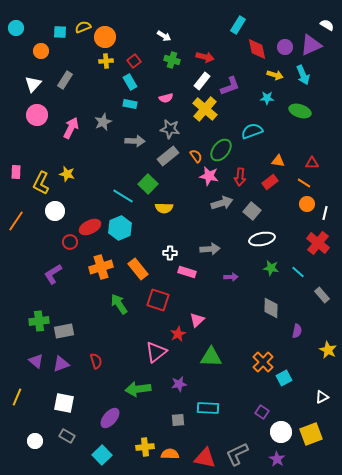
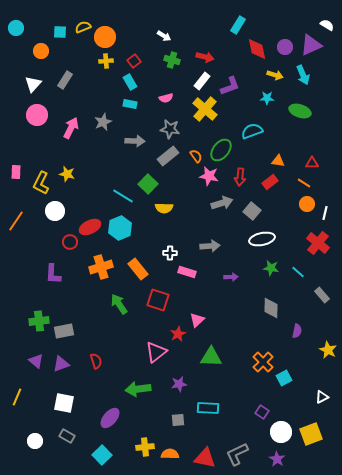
gray arrow at (210, 249): moved 3 px up
purple L-shape at (53, 274): rotated 55 degrees counterclockwise
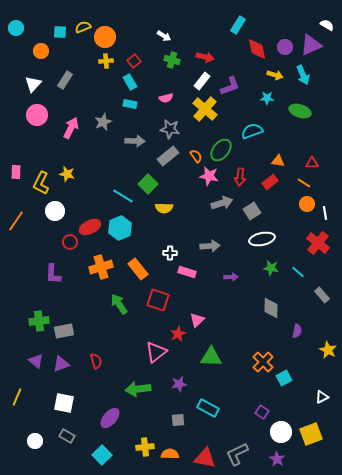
gray square at (252, 211): rotated 18 degrees clockwise
white line at (325, 213): rotated 24 degrees counterclockwise
cyan rectangle at (208, 408): rotated 25 degrees clockwise
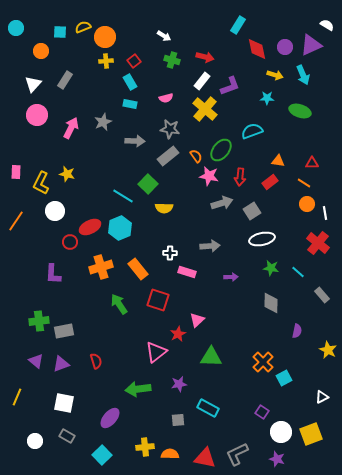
gray diamond at (271, 308): moved 5 px up
purple star at (277, 459): rotated 14 degrees counterclockwise
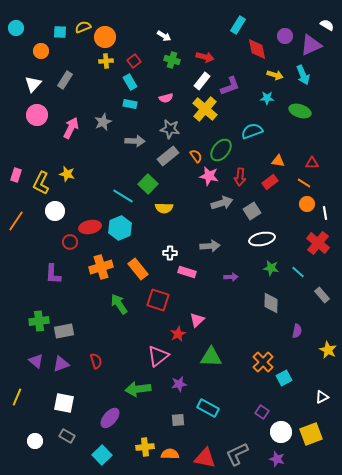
purple circle at (285, 47): moved 11 px up
pink rectangle at (16, 172): moved 3 px down; rotated 16 degrees clockwise
red ellipse at (90, 227): rotated 15 degrees clockwise
pink triangle at (156, 352): moved 2 px right, 4 px down
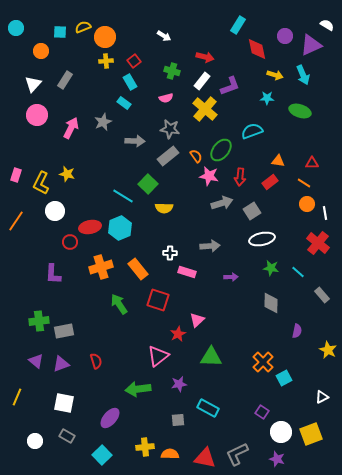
green cross at (172, 60): moved 11 px down
cyan rectangle at (130, 104): moved 6 px left, 1 px up; rotated 24 degrees clockwise
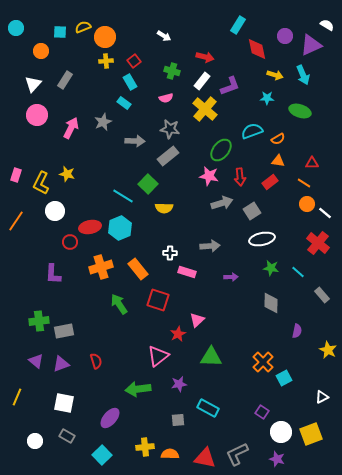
orange semicircle at (196, 156): moved 82 px right, 17 px up; rotated 96 degrees clockwise
red arrow at (240, 177): rotated 12 degrees counterclockwise
white line at (325, 213): rotated 40 degrees counterclockwise
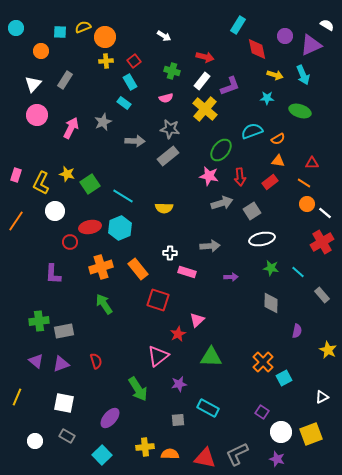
green square at (148, 184): moved 58 px left; rotated 12 degrees clockwise
red cross at (318, 243): moved 4 px right, 1 px up; rotated 20 degrees clockwise
green arrow at (119, 304): moved 15 px left
green arrow at (138, 389): rotated 115 degrees counterclockwise
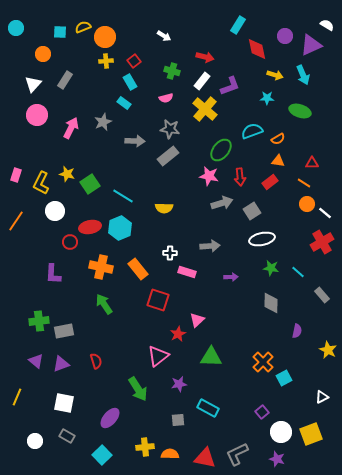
orange circle at (41, 51): moved 2 px right, 3 px down
orange cross at (101, 267): rotated 30 degrees clockwise
purple square at (262, 412): rotated 16 degrees clockwise
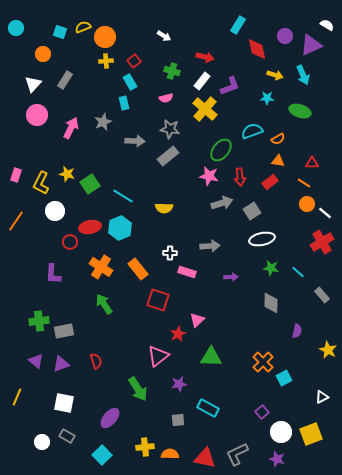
cyan square at (60, 32): rotated 16 degrees clockwise
cyan rectangle at (124, 103): rotated 40 degrees clockwise
orange cross at (101, 267): rotated 20 degrees clockwise
white circle at (35, 441): moved 7 px right, 1 px down
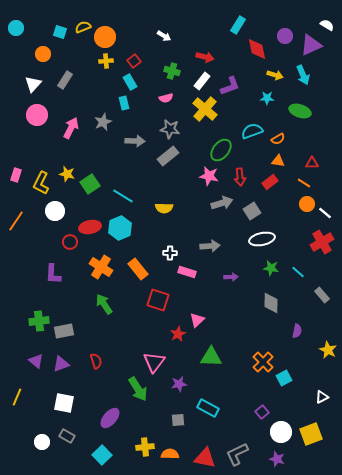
pink triangle at (158, 356): moved 4 px left, 6 px down; rotated 15 degrees counterclockwise
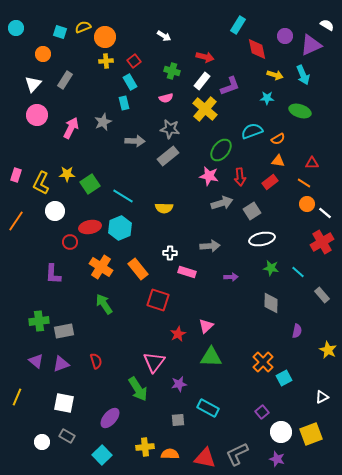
yellow star at (67, 174): rotated 14 degrees counterclockwise
pink triangle at (197, 320): moved 9 px right, 6 px down
